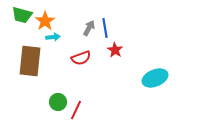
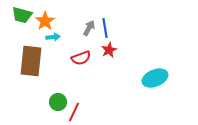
red star: moved 6 px left; rotated 14 degrees clockwise
brown rectangle: moved 1 px right
red line: moved 2 px left, 2 px down
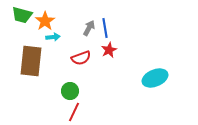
green circle: moved 12 px right, 11 px up
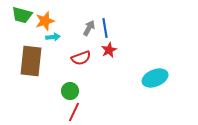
orange star: rotated 18 degrees clockwise
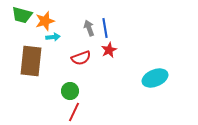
gray arrow: rotated 49 degrees counterclockwise
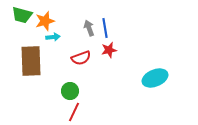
red star: rotated 14 degrees clockwise
brown rectangle: rotated 8 degrees counterclockwise
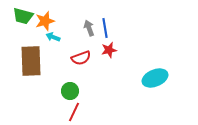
green trapezoid: moved 1 px right, 1 px down
cyan arrow: rotated 152 degrees counterclockwise
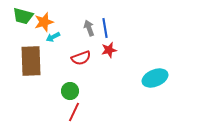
orange star: moved 1 px left, 1 px down
cyan arrow: rotated 48 degrees counterclockwise
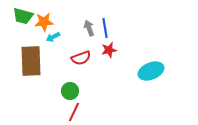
orange star: rotated 12 degrees clockwise
cyan ellipse: moved 4 px left, 7 px up
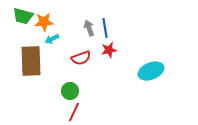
cyan arrow: moved 1 px left, 2 px down
